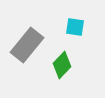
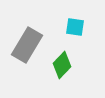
gray rectangle: rotated 8 degrees counterclockwise
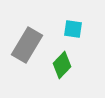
cyan square: moved 2 px left, 2 px down
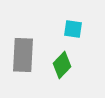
gray rectangle: moved 4 px left, 10 px down; rotated 28 degrees counterclockwise
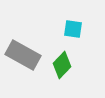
gray rectangle: rotated 64 degrees counterclockwise
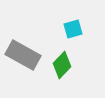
cyan square: rotated 24 degrees counterclockwise
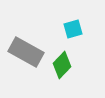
gray rectangle: moved 3 px right, 3 px up
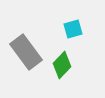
gray rectangle: rotated 24 degrees clockwise
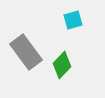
cyan square: moved 9 px up
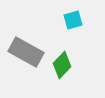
gray rectangle: rotated 24 degrees counterclockwise
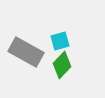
cyan square: moved 13 px left, 21 px down
